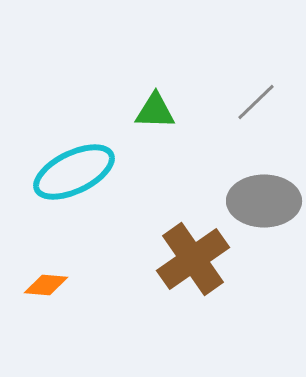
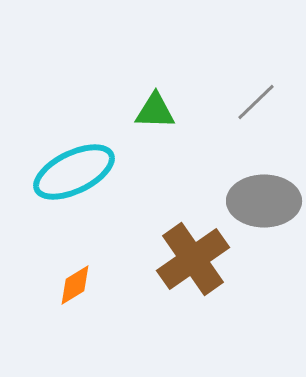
orange diamond: moved 29 px right; rotated 36 degrees counterclockwise
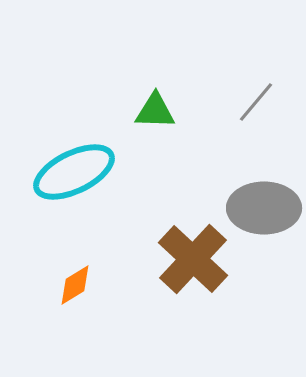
gray line: rotated 6 degrees counterclockwise
gray ellipse: moved 7 px down
brown cross: rotated 12 degrees counterclockwise
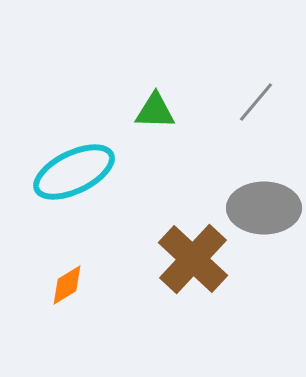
orange diamond: moved 8 px left
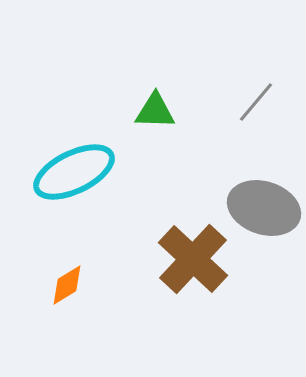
gray ellipse: rotated 18 degrees clockwise
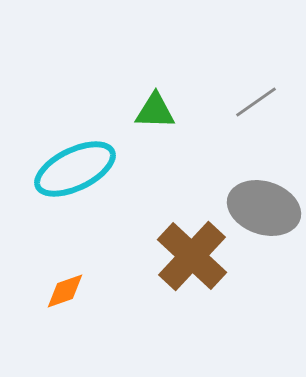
gray line: rotated 15 degrees clockwise
cyan ellipse: moved 1 px right, 3 px up
brown cross: moved 1 px left, 3 px up
orange diamond: moved 2 px left, 6 px down; rotated 12 degrees clockwise
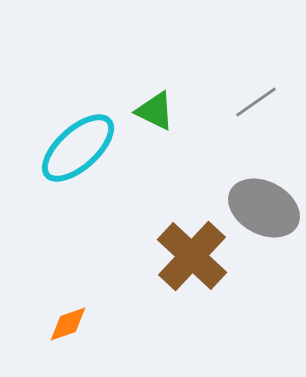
green triangle: rotated 24 degrees clockwise
cyan ellipse: moved 3 px right, 21 px up; rotated 16 degrees counterclockwise
gray ellipse: rotated 10 degrees clockwise
orange diamond: moved 3 px right, 33 px down
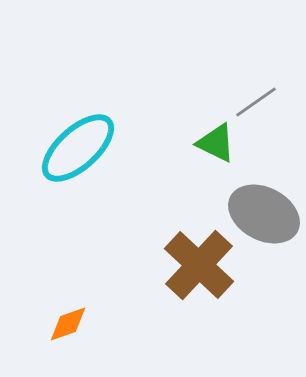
green triangle: moved 61 px right, 32 px down
gray ellipse: moved 6 px down
brown cross: moved 7 px right, 9 px down
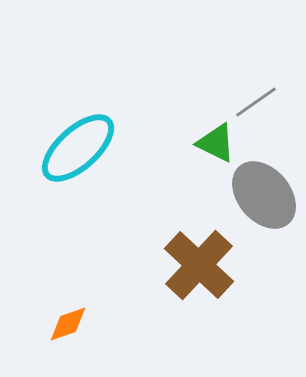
gray ellipse: moved 19 px up; rotated 22 degrees clockwise
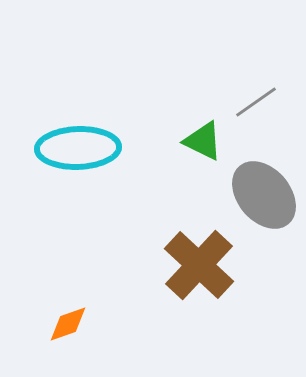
green triangle: moved 13 px left, 2 px up
cyan ellipse: rotated 40 degrees clockwise
